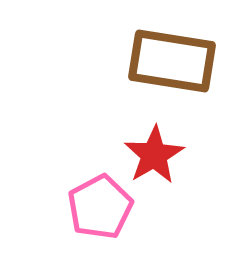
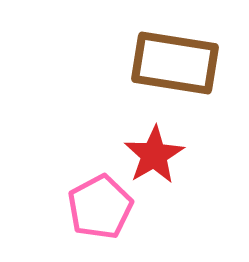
brown rectangle: moved 3 px right, 2 px down
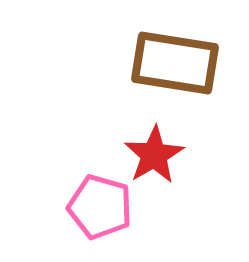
pink pentagon: rotated 28 degrees counterclockwise
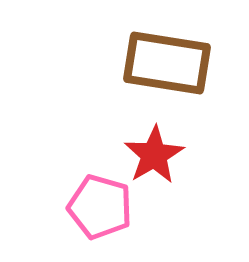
brown rectangle: moved 8 px left
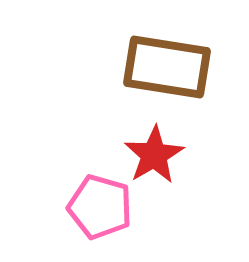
brown rectangle: moved 4 px down
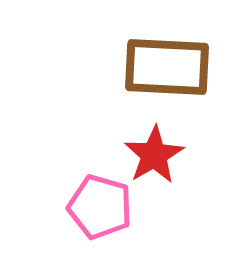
brown rectangle: rotated 6 degrees counterclockwise
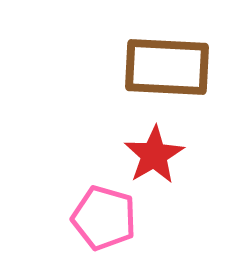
pink pentagon: moved 4 px right, 11 px down
